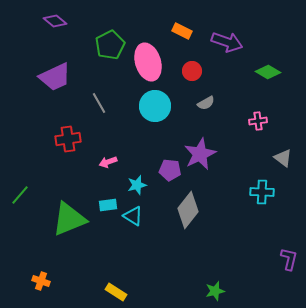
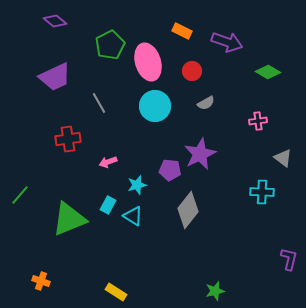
cyan rectangle: rotated 54 degrees counterclockwise
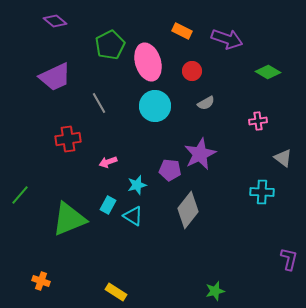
purple arrow: moved 3 px up
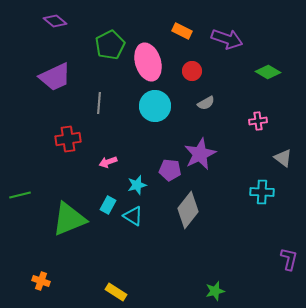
gray line: rotated 35 degrees clockwise
green line: rotated 35 degrees clockwise
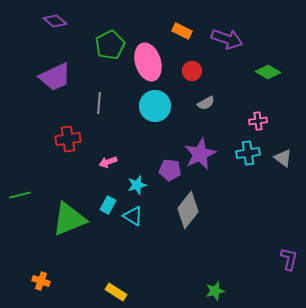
cyan cross: moved 14 px left, 39 px up; rotated 10 degrees counterclockwise
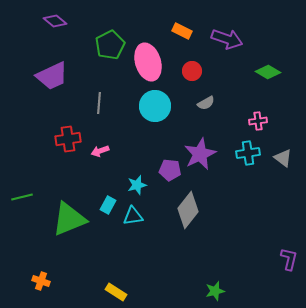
purple trapezoid: moved 3 px left, 1 px up
pink arrow: moved 8 px left, 11 px up
green line: moved 2 px right, 2 px down
cyan triangle: rotated 40 degrees counterclockwise
